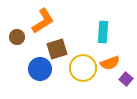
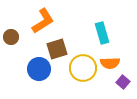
cyan rectangle: moved 1 px left, 1 px down; rotated 20 degrees counterclockwise
brown circle: moved 6 px left
orange semicircle: rotated 18 degrees clockwise
blue circle: moved 1 px left
purple square: moved 3 px left, 3 px down
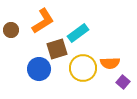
cyan rectangle: moved 24 px left; rotated 70 degrees clockwise
brown circle: moved 7 px up
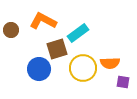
orange L-shape: rotated 120 degrees counterclockwise
purple square: rotated 32 degrees counterclockwise
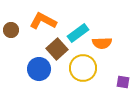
brown square: rotated 25 degrees counterclockwise
orange semicircle: moved 8 px left, 20 px up
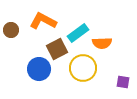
brown square: rotated 15 degrees clockwise
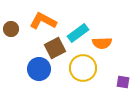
brown circle: moved 1 px up
brown square: moved 2 px left, 1 px up
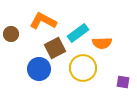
brown circle: moved 5 px down
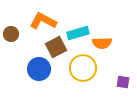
cyan rectangle: rotated 20 degrees clockwise
brown square: moved 1 px right, 1 px up
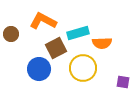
brown square: moved 1 px down
